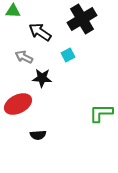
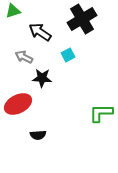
green triangle: rotated 21 degrees counterclockwise
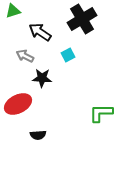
gray arrow: moved 1 px right, 1 px up
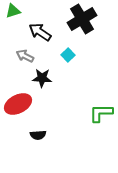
cyan square: rotated 16 degrees counterclockwise
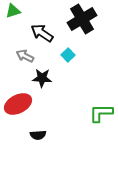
black arrow: moved 2 px right, 1 px down
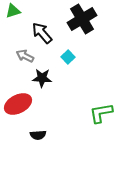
black arrow: rotated 15 degrees clockwise
cyan square: moved 2 px down
green L-shape: rotated 10 degrees counterclockwise
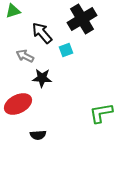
cyan square: moved 2 px left, 7 px up; rotated 24 degrees clockwise
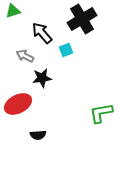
black star: rotated 12 degrees counterclockwise
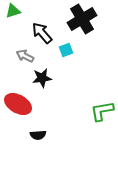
red ellipse: rotated 56 degrees clockwise
green L-shape: moved 1 px right, 2 px up
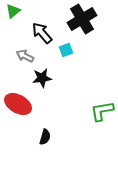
green triangle: rotated 21 degrees counterclockwise
black semicircle: moved 7 px right, 2 px down; rotated 70 degrees counterclockwise
